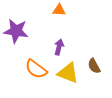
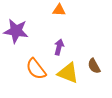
orange semicircle: rotated 15 degrees clockwise
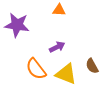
purple star: moved 1 px right, 6 px up
purple arrow: moved 2 px left; rotated 49 degrees clockwise
brown semicircle: moved 2 px left
yellow triangle: moved 2 px left, 1 px down
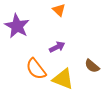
orange triangle: rotated 40 degrees clockwise
purple star: moved 1 px down; rotated 20 degrees clockwise
brown semicircle: rotated 21 degrees counterclockwise
yellow triangle: moved 3 px left, 5 px down
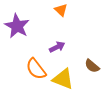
orange triangle: moved 2 px right
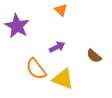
brown semicircle: moved 2 px right, 10 px up
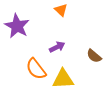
yellow triangle: rotated 25 degrees counterclockwise
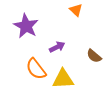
orange triangle: moved 15 px right
purple star: moved 9 px right
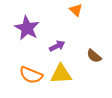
purple star: moved 1 px right, 2 px down
purple arrow: moved 1 px up
orange semicircle: moved 5 px left, 6 px down; rotated 30 degrees counterclockwise
yellow triangle: moved 2 px left, 5 px up
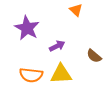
orange semicircle: rotated 15 degrees counterclockwise
